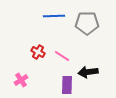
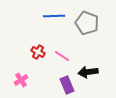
gray pentagon: rotated 20 degrees clockwise
purple rectangle: rotated 24 degrees counterclockwise
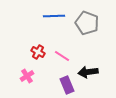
pink cross: moved 6 px right, 4 px up
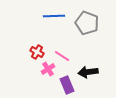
red cross: moved 1 px left
pink cross: moved 21 px right, 7 px up
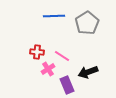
gray pentagon: rotated 20 degrees clockwise
red cross: rotated 24 degrees counterclockwise
black arrow: rotated 12 degrees counterclockwise
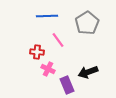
blue line: moved 7 px left
pink line: moved 4 px left, 16 px up; rotated 21 degrees clockwise
pink cross: rotated 32 degrees counterclockwise
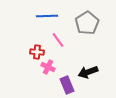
pink cross: moved 2 px up
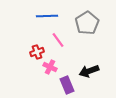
red cross: rotated 24 degrees counterclockwise
pink cross: moved 2 px right
black arrow: moved 1 px right, 1 px up
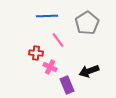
red cross: moved 1 px left, 1 px down; rotated 24 degrees clockwise
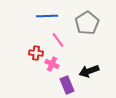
pink cross: moved 2 px right, 3 px up
